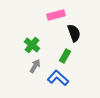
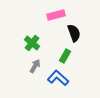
green cross: moved 2 px up
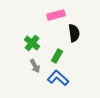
black semicircle: rotated 12 degrees clockwise
green rectangle: moved 8 px left
gray arrow: rotated 120 degrees clockwise
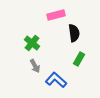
green rectangle: moved 22 px right, 3 px down
blue L-shape: moved 2 px left, 2 px down
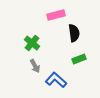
green rectangle: rotated 40 degrees clockwise
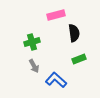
green cross: moved 1 px up; rotated 35 degrees clockwise
gray arrow: moved 1 px left
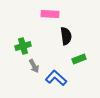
pink rectangle: moved 6 px left, 1 px up; rotated 18 degrees clockwise
black semicircle: moved 8 px left, 3 px down
green cross: moved 9 px left, 4 px down
blue L-shape: moved 2 px up
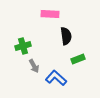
green rectangle: moved 1 px left
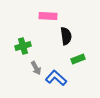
pink rectangle: moved 2 px left, 2 px down
gray arrow: moved 2 px right, 2 px down
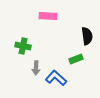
black semicircle: moved 21 px right
green cross: rotated 28 degrees clockwise
green rectangle: moved 2 px left
gray arrow: rotated 32 degrees clockwise
